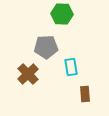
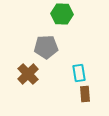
cyan rectangle: moved 8 px right, 6 px down
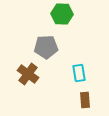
brown cross: rotated 10 degrees counterclockwise
brown rectangle: moved 6 px down
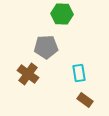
brown rectangle: rotated 49 degrees counterclockwise
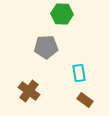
brown cross: moved 1 px right, 17 px down
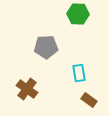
green hexagon: moved 16 px right
brown cross: moved 2 px left, 2 px up
brown rectangle: moved 4 px right
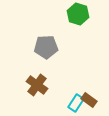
green hexagon: rotated 15 degrees clockwise
cyan rectangle: moved 3 px left, 30 px down; rotated 42 degrees clockwise
brown cross: moved 10 px right, 4 px up
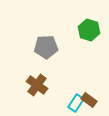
green hexagon: moved 11 px right, 16 px down
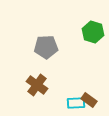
green hexagon: moved 4 px right, 2 px down
cyan rectangle: rotated 54 degrees clockwise
